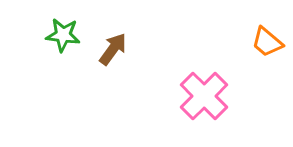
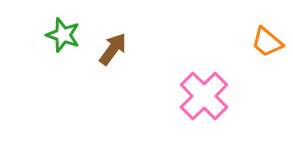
green star: rotated 12 degrees clockwise
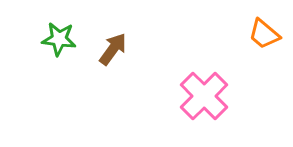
green star: moved 4 px left, 4 px down; rotated 12 degrees counterclockwise
orange trapezoid: moved 3 px left, 8 px up
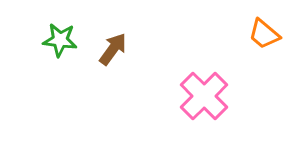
green star: moved 1 px right, 1 px down
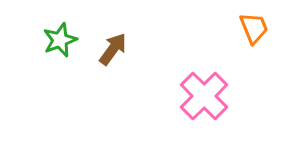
orange trapezoid: moved 10 px left, 6 px up; rotated 152 degrees counterclockwise
green star: rotated 28 degrees counterclockwise
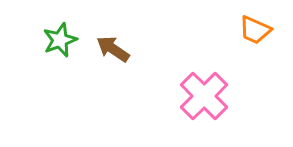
orange trapezoid: moved 1 px right, 2 px down; rotated 136 degrees clockwise
brown arrow: rotated 92 degrees counterclockwise
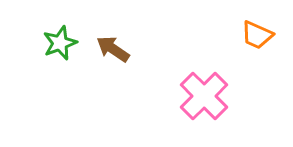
orange trapezoid: moved 2 px right, 5 px down
green star: moved 3 px down
